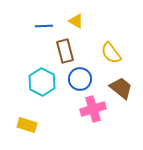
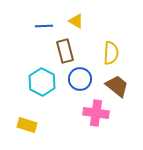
yellow semicircle: rotated 140 degrees counterclockwise
brown trapezoid: moved 4 px left, 2 px up
pink cross: moved 3 px right, 4 px down; rotated 25 degrees clockwise
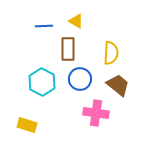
brown rectangle: moved 3 px right, 2 px up; rotated 15 degrees clockwise
brown trapezoid: moved 1 px right, 1 px up
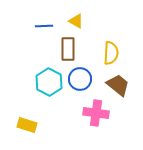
cyan hexagon: moved 7 px right
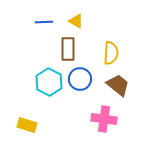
blue line: moved 4 px up
pink cross: moved 8 px right, 6 px down
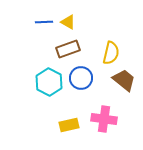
yellow triangle: moved 8 px left, 1 px down
brown rectangle: rotated 70 degrees clockwise
yellow semicircle: rotated 10 degrees clockwise
blue circle: moved 1 px right, 1 px up
brown trapezoid: moved 6 px right, 5 px up
yellow rectangle: moved 42 px right; rotated 30 degrees counterclockwise
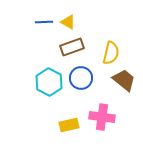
brown rectangle: moved 4 px right, 2 px up
pink cross: moved 2 px left, 2 px up
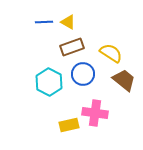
yellow semicircle: rotated 70 degrees counterclockwise
blue circle: moved 2 px right, 4 px up
pink cross: moved 7 px left, 4 px up
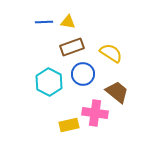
yellow triangle: rotated 21 degrees counterclockwise
brown trapezoid: moved 7 px left, 12 px down
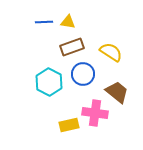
yellow semicircle: moved 1 px up
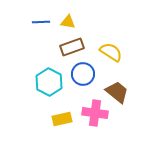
blue line: moved 3 px left
yellow rectangle: moved 7 px left, 6 px up
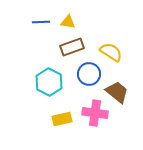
blue circle: moved 6 px right
